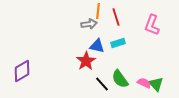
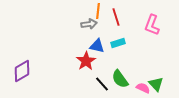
pink semicircle: moved 1 px left, 5 px down
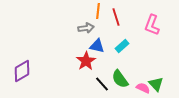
gray arrow: moved 3 px left, 4 px down
cyan rectangle: moved 4 px right, 3 px down; rotated 24 degrees counterclockwise
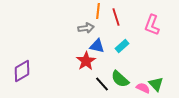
green semicircle: rotated 12 degrees counterclockwise
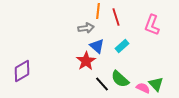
blue triangle: rotated 28 degrees clockwise
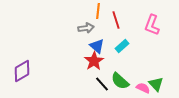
red line: moved 3 px down
red star: moved 8 px right
green semicircle: moved 2 px down
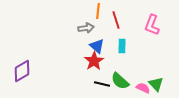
cyan rectangle: rotated 48 degrees counterclockwise
black line: rotated 35 degrees counterclockwise
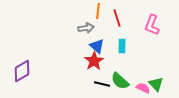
red line: moved 1 px right, 2 px up
